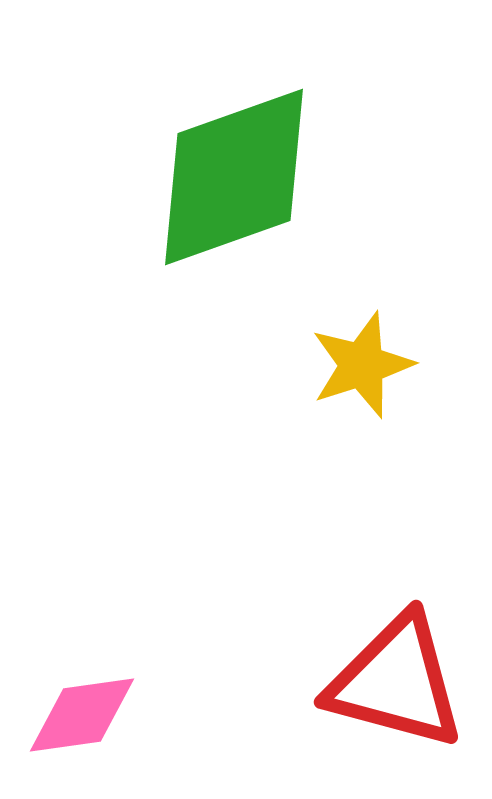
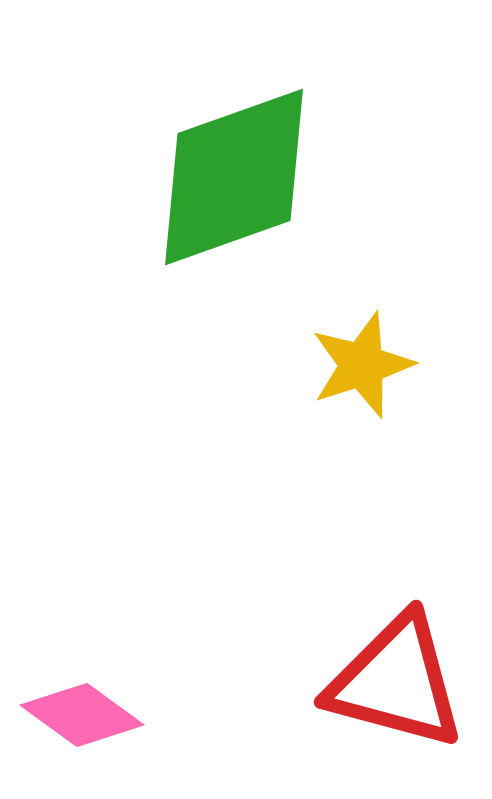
pink diamond: rotated 44 degrees clockwise
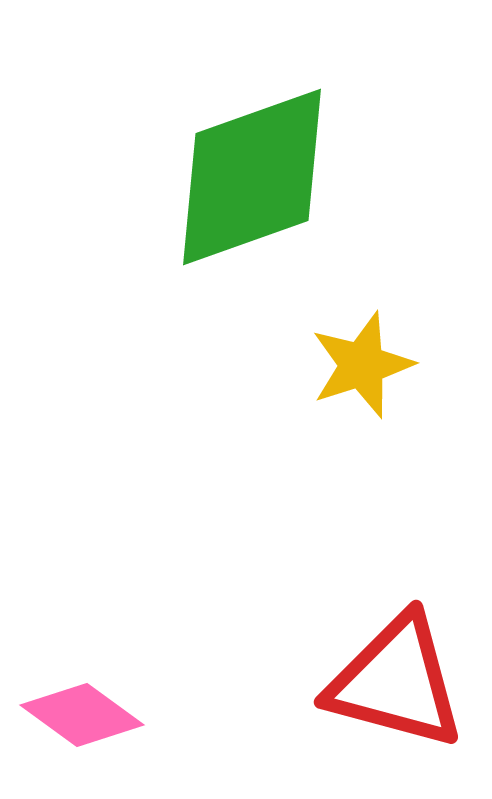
green diamond: moved 18 px right
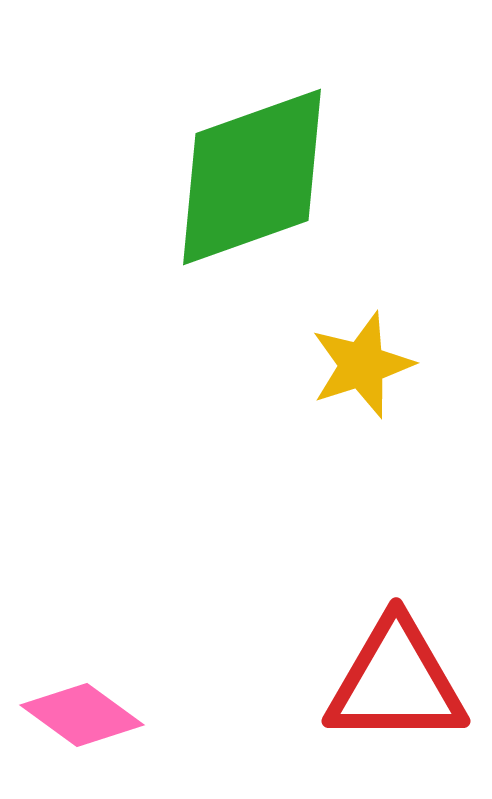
red triangle: rotated 15 degrees counterclockwise
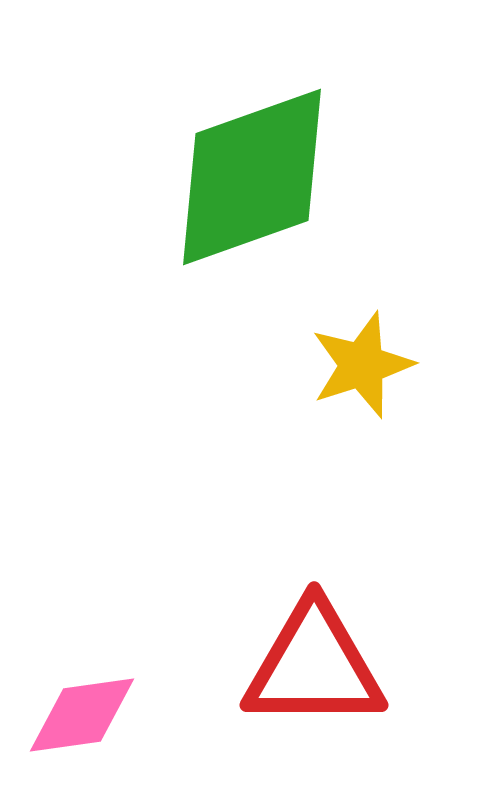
red triangle: moved 82 px left, 16 px up
pink diamond: rotated 44 degrees counterclockwise
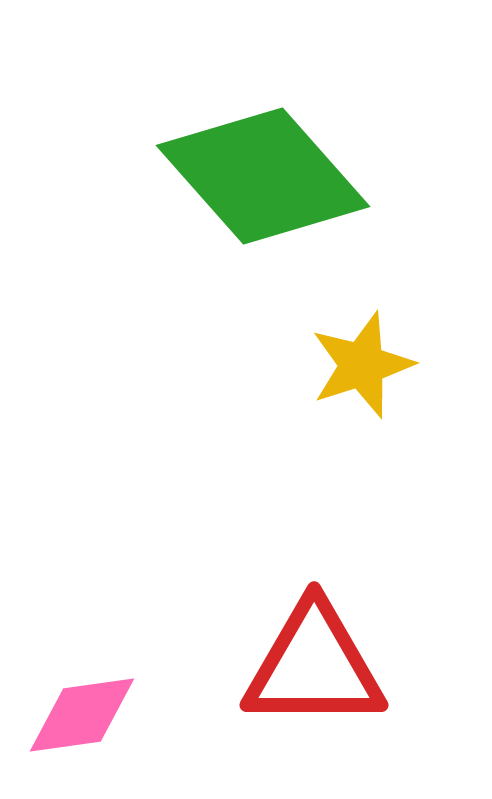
green diamond: moved 11 px right, 1 px up; rotated 68 degrees clockwise
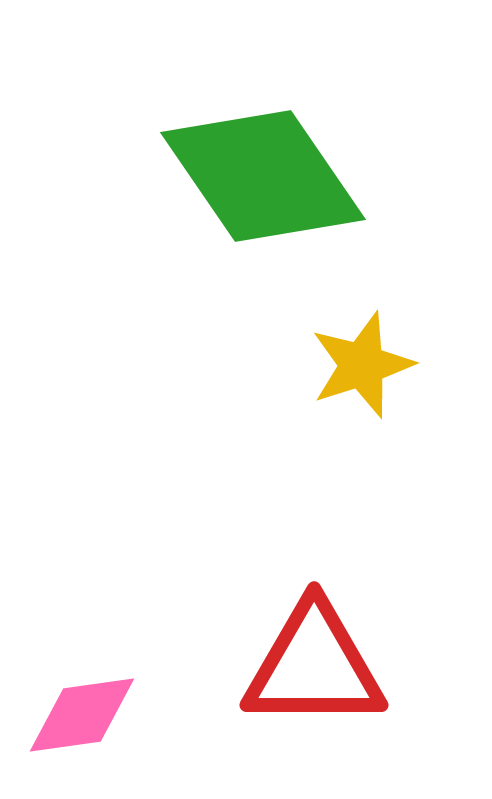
green diamond: rotated 7 degrees clockwise
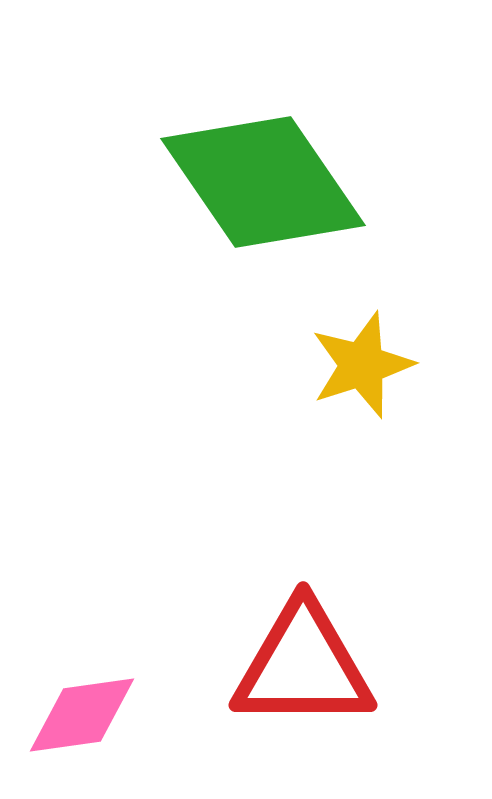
green diamond: moved 6 px down
red triangle: moved 11 px left
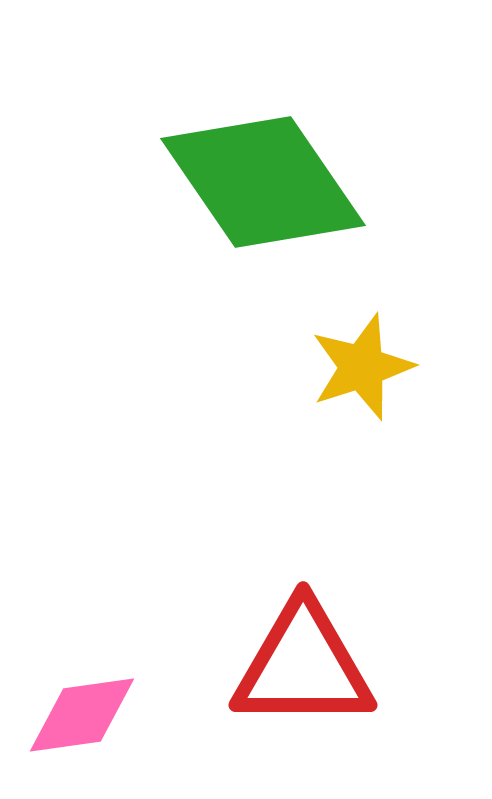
yellow star: moved 2 px down
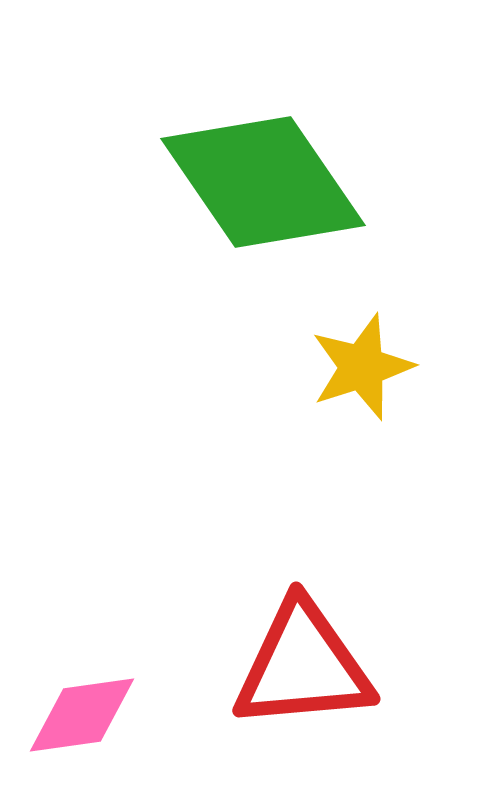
red triangle: rotated 5 degrees counterclockwise
